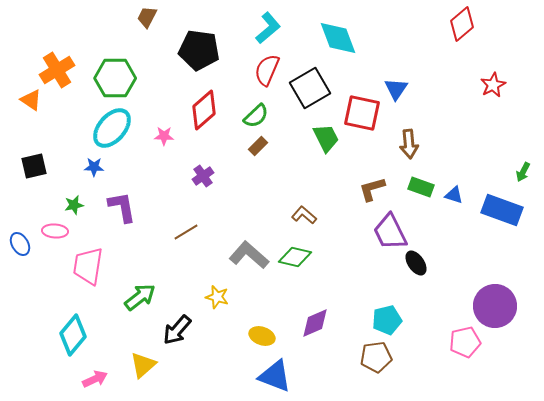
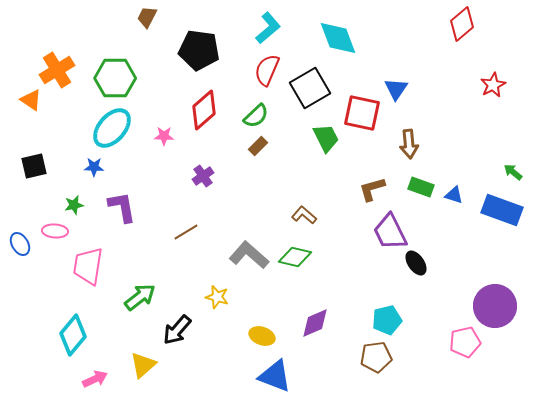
green arrow at (523, 172): moved 10 px left; rotated 102 degrees clockwise
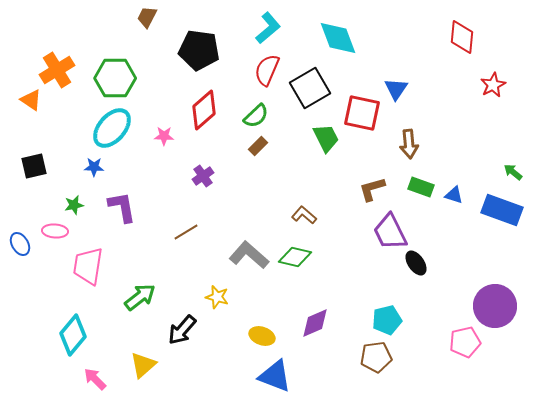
red diamond at (462, 24): moved 13 px down; rotated 44 degrees counterclockwise
black arrow at (177, 330): moved 5 px right
pink arrow at (95, 379): rotated 110 degrees counterclockwise
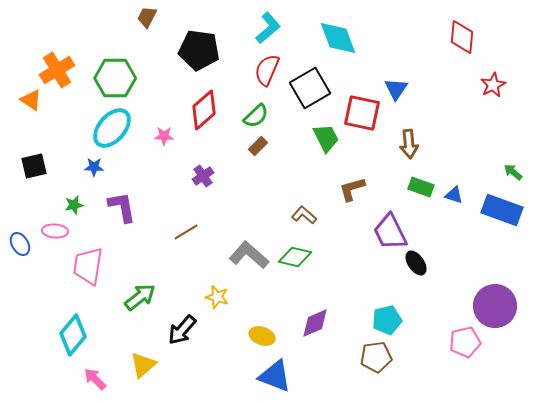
brown L-shape at (372, 189): moved 20 px left
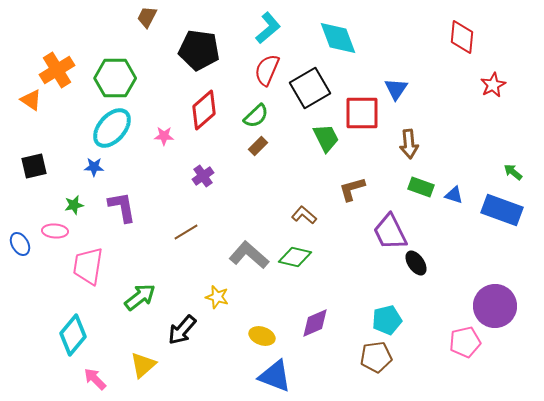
red square at (362, 113): rotated 12 degrees counterclockwise
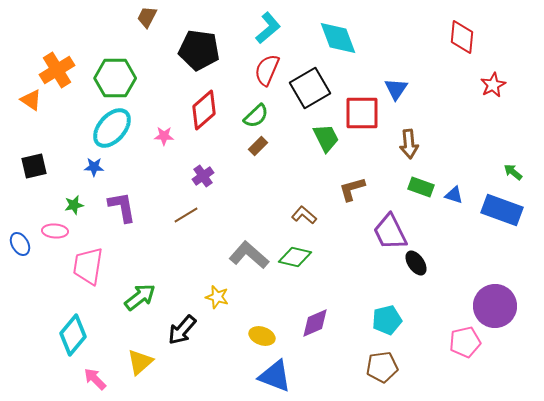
brown line at (186, 232): moved 17 px up
brown pentagon at (376, 357): moved 6 px right, 10 px down
yellow triangle at (143, 365): moved 3 px left, 3 px up
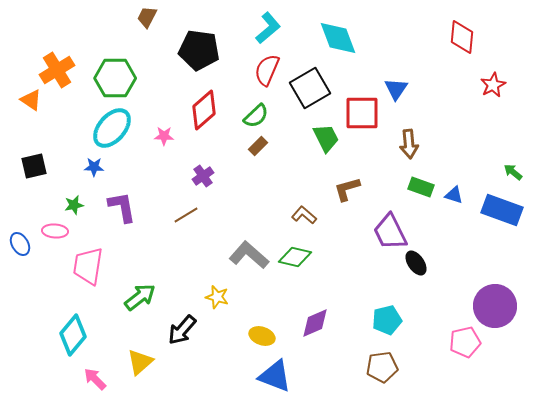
brown L-shape at (352, 189): moved 5 px left
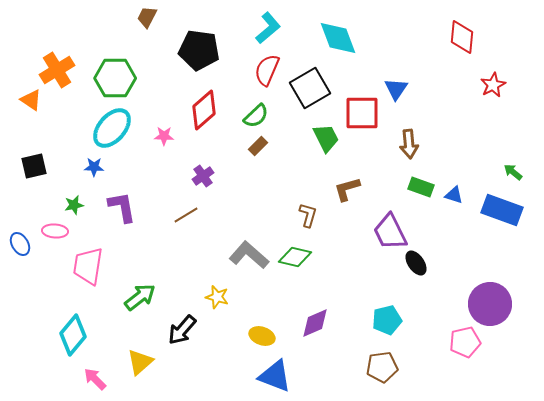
brown L-shape at (304, 215): moved 4 px right; rotated 65 degrees clockwise
purple circle at (495, 306): moved 5 px left, 2 px up
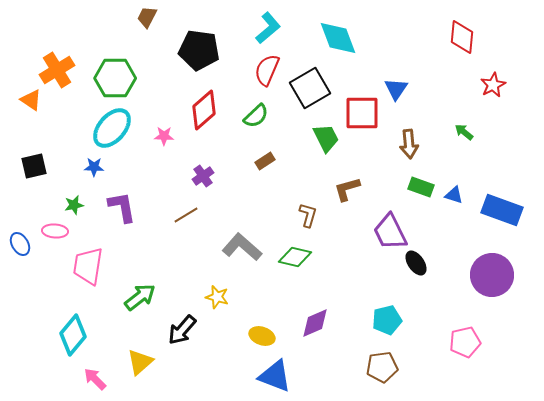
brown rectangle at (258, 146): moved 7 px right, 15 px down; rotated 12 degrees clockwise
green arrow at (513, 172): moved 49 px left, 40 px up
gray L-shape at (249, 255): moved 7 px left, 8 px up
purple circle at (490, 304): moved 2 px right, 29 px up
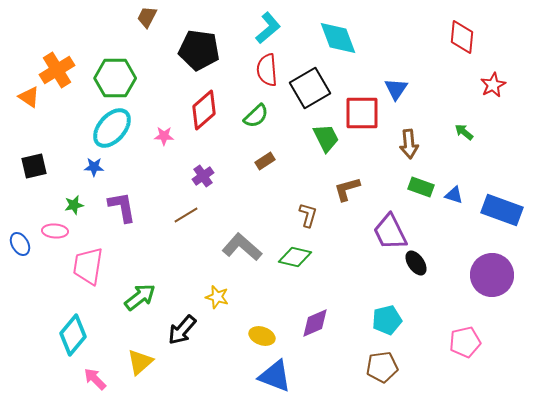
red semicircle at (267, 70): rotated 28 degrees counterclockwise
orange triangle at (31, 100): moved 2 px left, 3 px up
